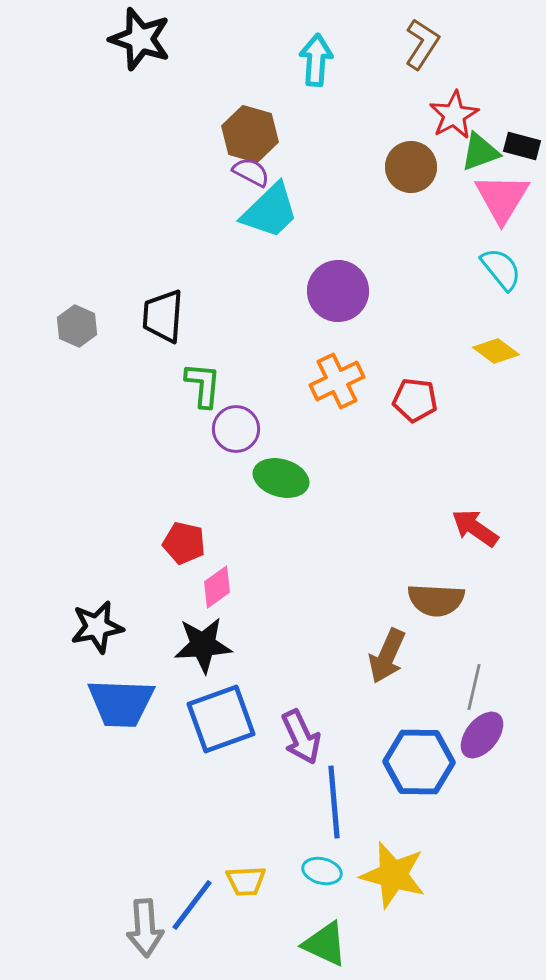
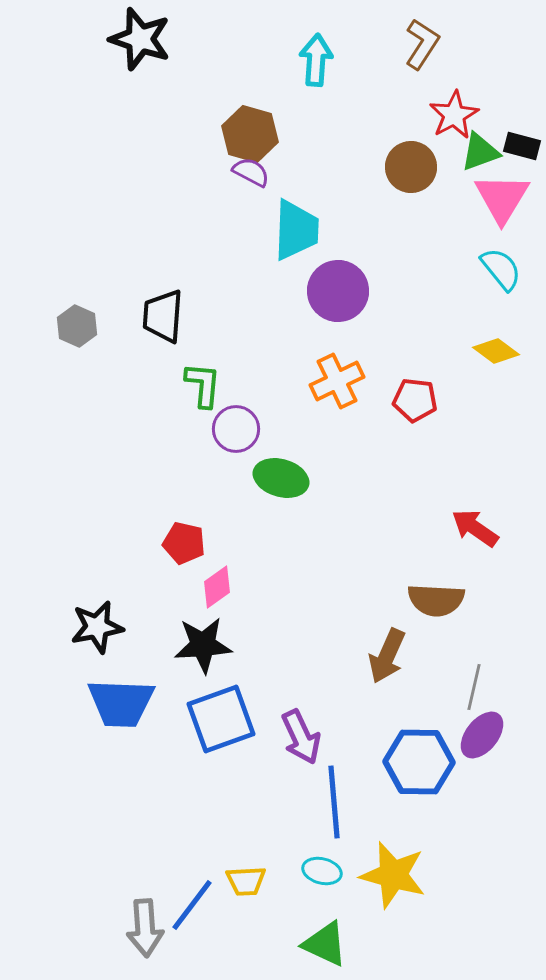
cyan trapezoid at (270, 211): moved 26 px right, 19 px down; rotated 44 degrees counterclockwise
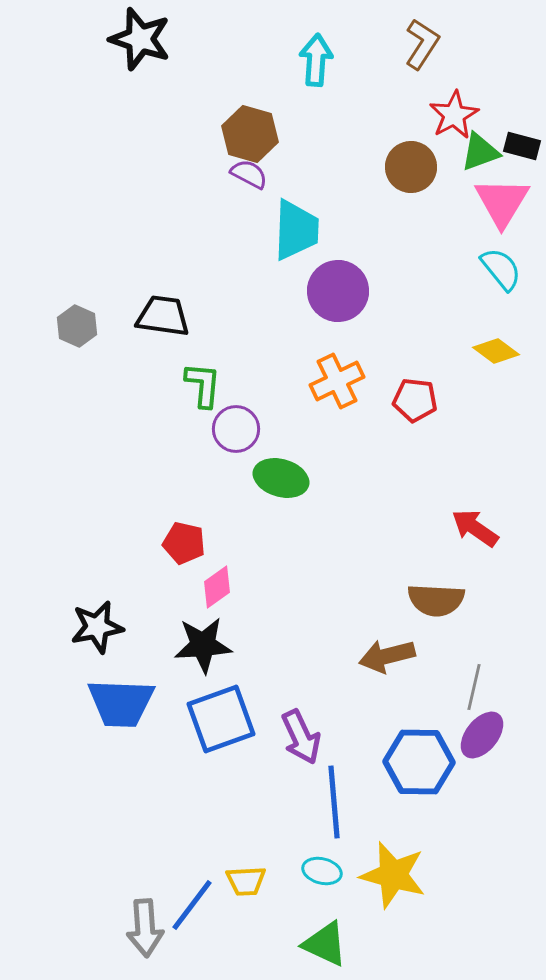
purple semicircle at (251, 172): moved 2 px left, 2 px down
pink triangle at (502, 198): moved 4 px down
black trapezoid at (163, 316): rotated 94 degrees clockwise
brown arrow at (387, 656): rotated 52 degrees clockwise
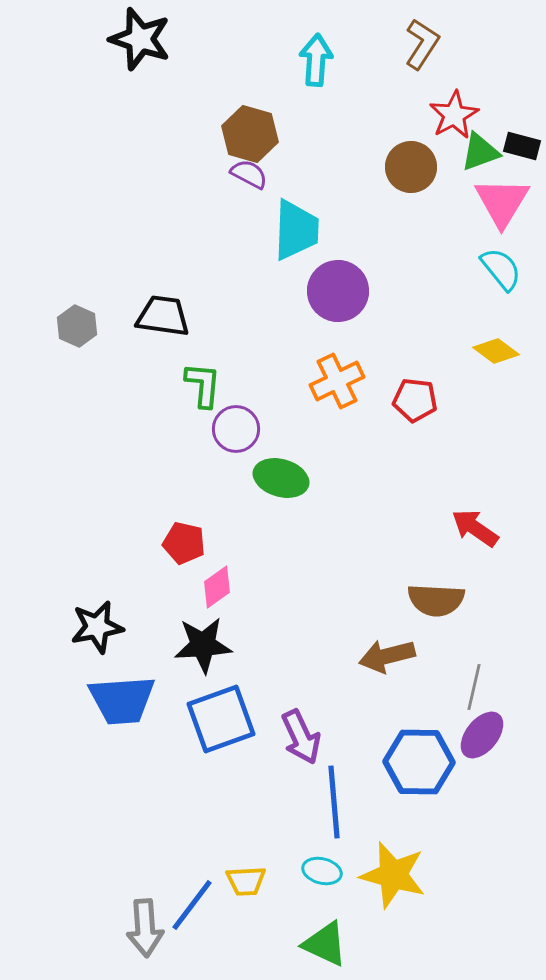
blue trapezoid at (121, 703): moved 1 px right, 3 px up; rotated 6 degrees counterclockwise
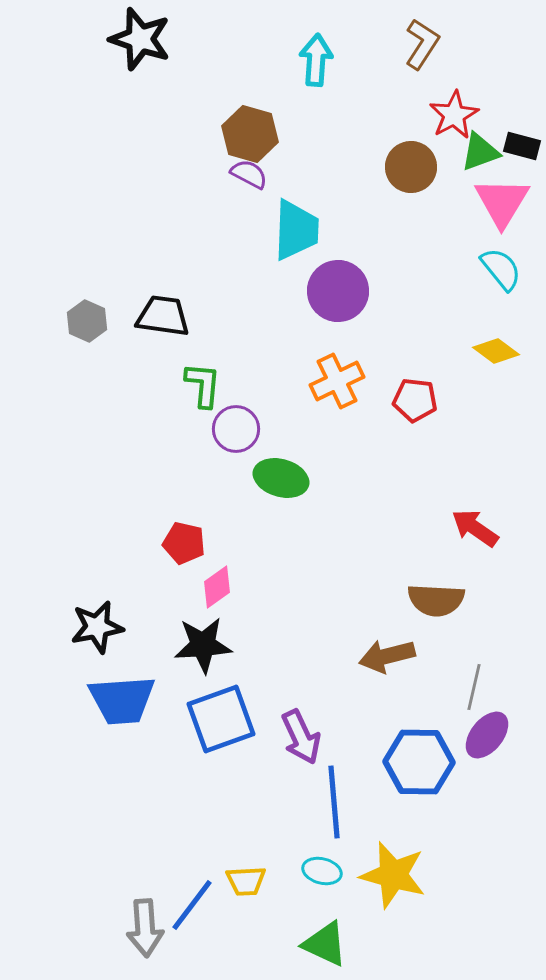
gray hexagon at (77, 326): moved 10 px right, 5 px up
purple ellipse at (482, 735): moved 5 px right
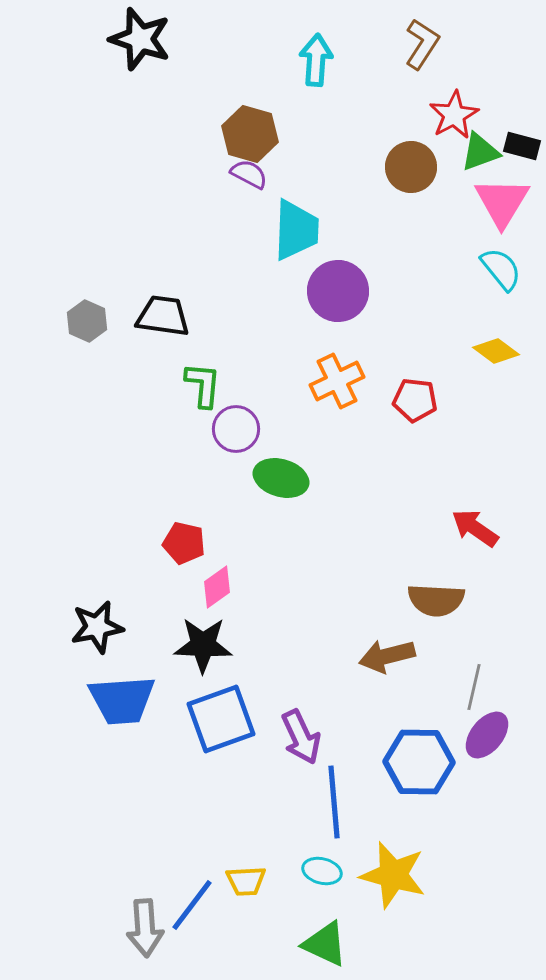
black star at (203, 645): rotated 6 degrees clockwise
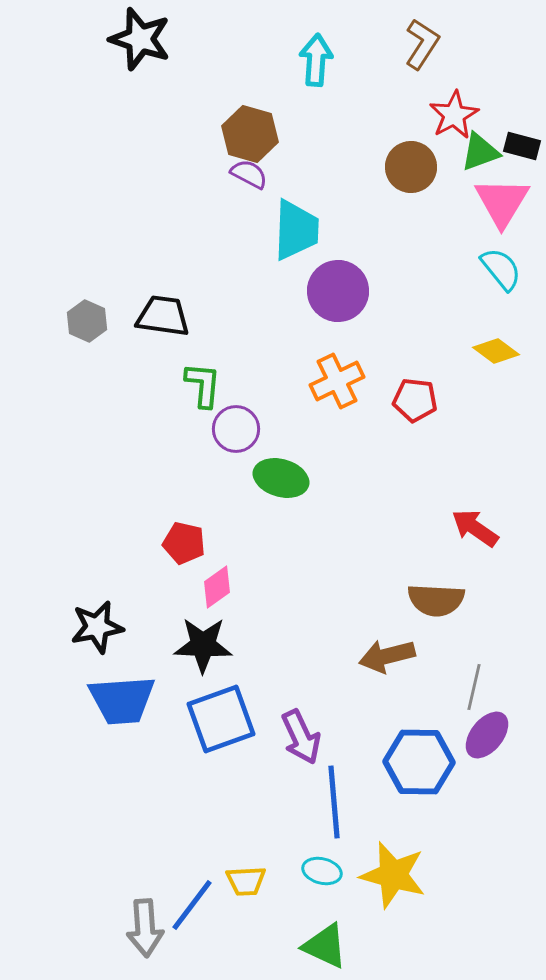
green triangle at (325, 944): moved 2 px down
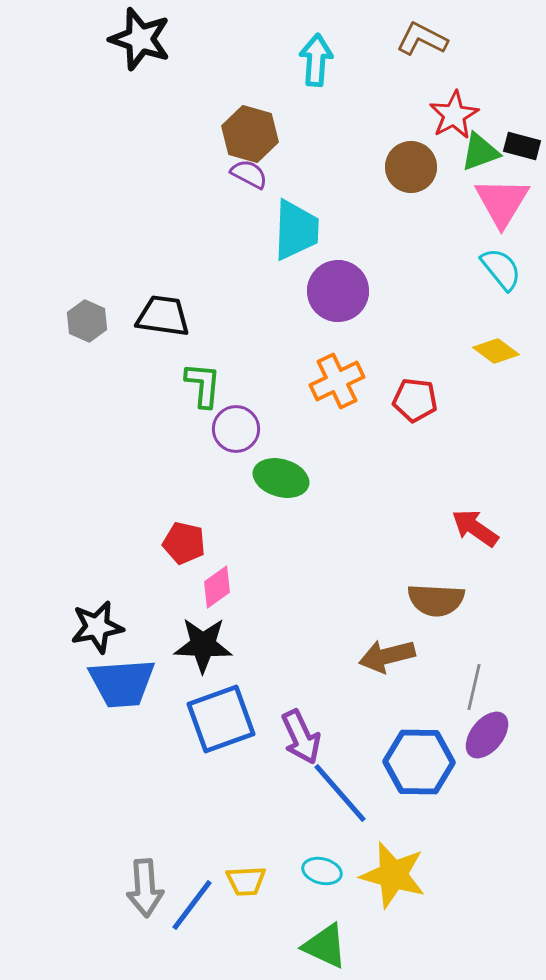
brown L-shape at (422, 44): moved 5 px up; rotated 96 degrees counterclockwise
blue trapezoid at (122, 700): moved 17 px up
blue line at (334, 802): moved 6 px right, 9 px up; rotated 36 degrees counterclockwise
gray arrow at (145, 928): moved 40 px up
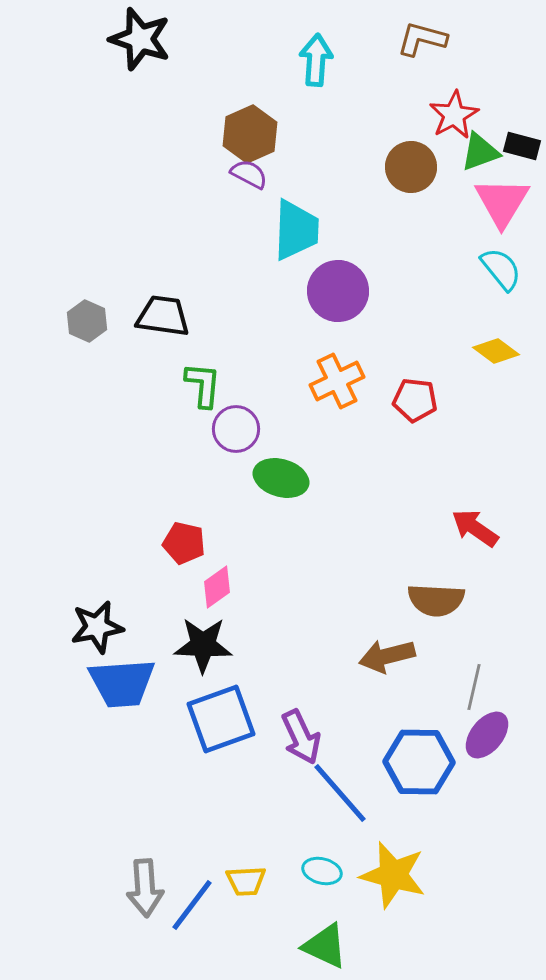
brown L-shape at (422, 39): rotated 12 degrees counterclockwise
brown hexagon at (250, 134): rotated 20 degrees clockwise
